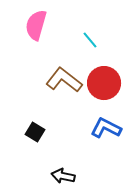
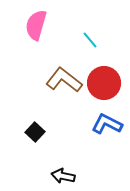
blue L-shape: moved 1 px right, 4 px up
black square: rotated 12 degrees clockwise
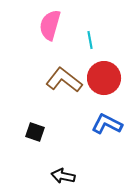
pink semicircle: moved 14 px right
cyan line: rotated 30 degrees clockwise
red circle: moved 5 px up
black square: rotated 24 degrees counterclockwise
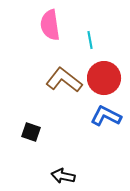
pink semicircle: rotated 24 degrees counterclockwise
blue L-shape: moved 1 px left, 8 px up
black square: moved 4 px left
